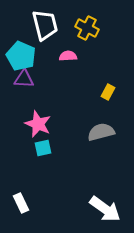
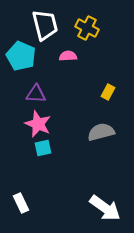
purple triangle: moved 12 px right, 15 px down
white arrow: moved 1 px up
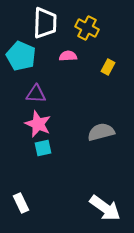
white trapezoid: moved 2 px up; rotated 16 degrees clockwise
yellow rectangle: moved 25 px up
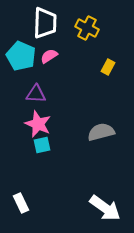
pink semicircle: moved 19 px left; rotated 30 degrees counterclockwise
cyan square: moved 1 px left, 3 px up
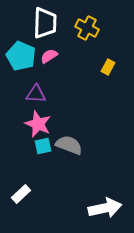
gray semicircle: moved 32 px left, 13 px down; rotated 36 degrees clockwise
cyan square: moved 1 px right, 1 px down
white rectangle: moved 9 px up; rotated 72 degrees clockwise
white arrow: rotated 48 degrees counterclockwise
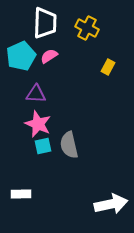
cyan pentagon: rotated 24 degrees clockwise
gray semicircle: rotated 124 degrees counterclockwise
white rectangle: rotated 42 degrees clockwise
white arrow: moved 6 px right, 4 px up
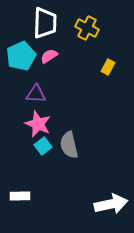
cyan square: rotated 24 degrees counterclockwise
white rectangle: moved 1 px left, 2 px down
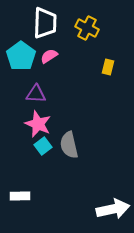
cyan pentagon: rotated 12 degrees counterclockwise
yellow rectangle: rotated 14 degrees counterclockwise
white arrow: moved 2 px right, 5 px down
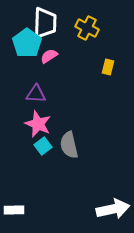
cyan pentagon: moved 6 px right, 13 px up
white rectangle: moved 6 px left, 14 px down
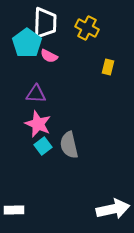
pink semicircle: rotated 120 degrees counterclockwise
